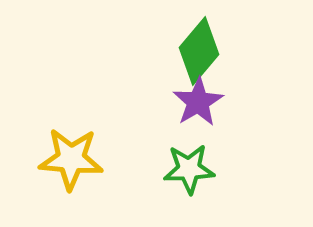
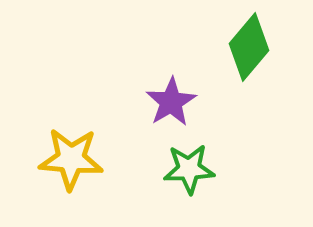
green diamond: moved 50 px right, 4 px up
purple star: moved 27 px left
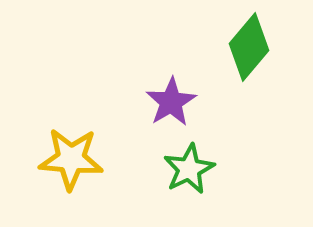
green star: rotated 24 degrees counterclockwise
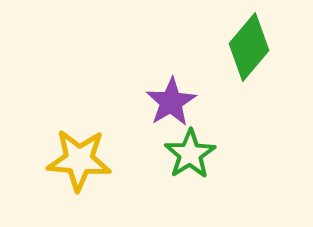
yellow star: moved 8 px right, 1 px down
green star: moved 1 px right, 15 px up; rotated 6 degrees counterclockwise
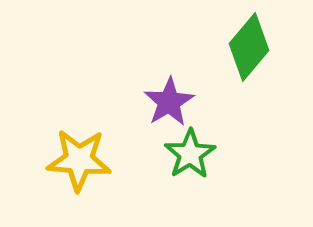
purple star: moved 2 px left
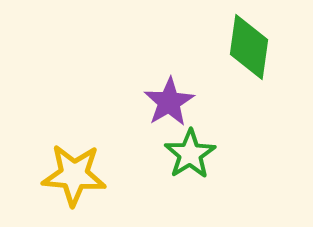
green diamond: rotated 32 degrees counterclockwise
yellow star: moved 5 px left, 15 px down
